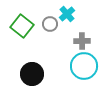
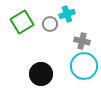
cyan cross: rotated 21 degrees clockwise
green square: moved 4 px up; rotated 20 degrees clockwise
gray cross: rotated 14 degrees clockwise
black circle: moved 9 px right
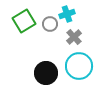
green square: moved 2 px right, 1 px up
gray cross: moved 8 px left, 4 px up; rotated 35 degrees clockwise
cyan circle: moved 5 px left
black circle: moved 5 px right, 1 px up
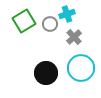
cyan circle: moved 2 px right, 2 px down
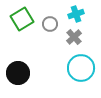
cyan cross: moved 9 px right
green square: moved 2 px left, 2 px up
black circle: moved 28 px left
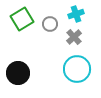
cyan circle: moved 4 px left, 1 px down
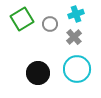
black circle: moved 20 px right
